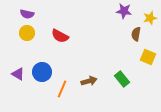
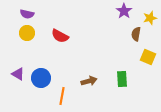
purple star: rotated 28 degrees clockwise
blue circle: moved 1 px left, 6 px down
green rectangle: rotated 35 degrees clockwise
orange line: moved 7 px down; rotated 12 degrees counterclockwise
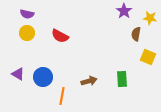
yellow star: rotated 24 degrees clockwise
blue circle: moved 2 px right, 1 px up
